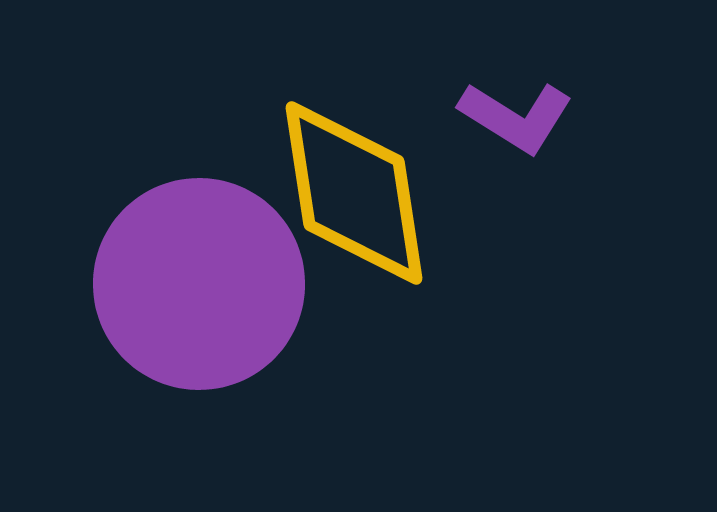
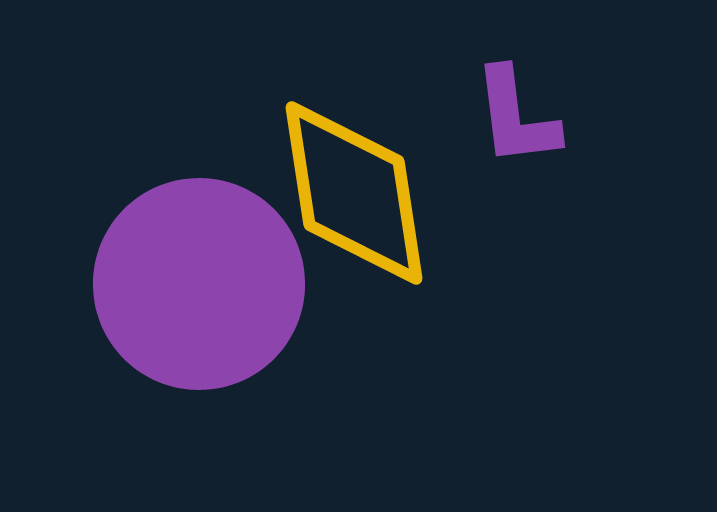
purple L-shape: rotated 51 degrees clockwise
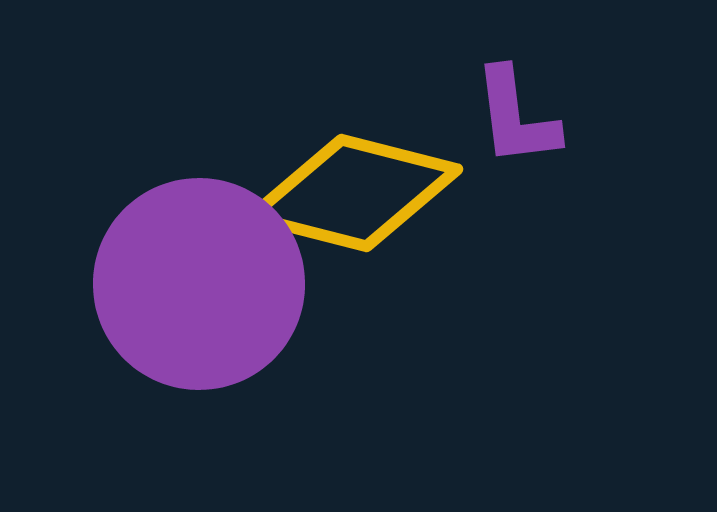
yellow diamond: rotated 67 degrees counterclockwise
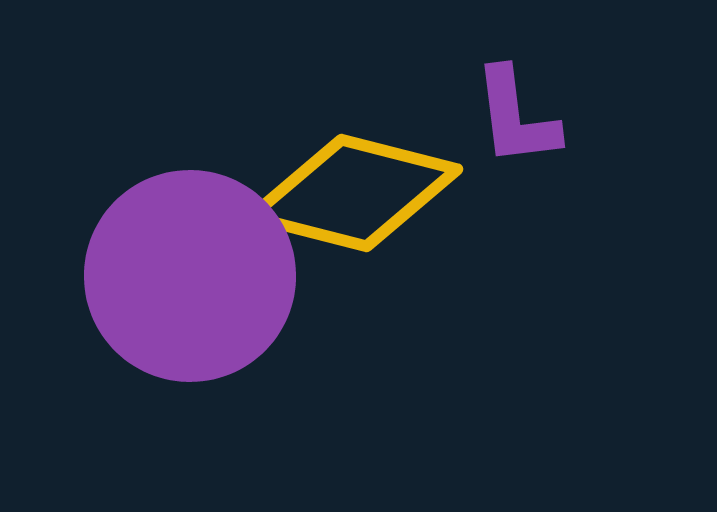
purple circle: moved 9 px left, 8 px up
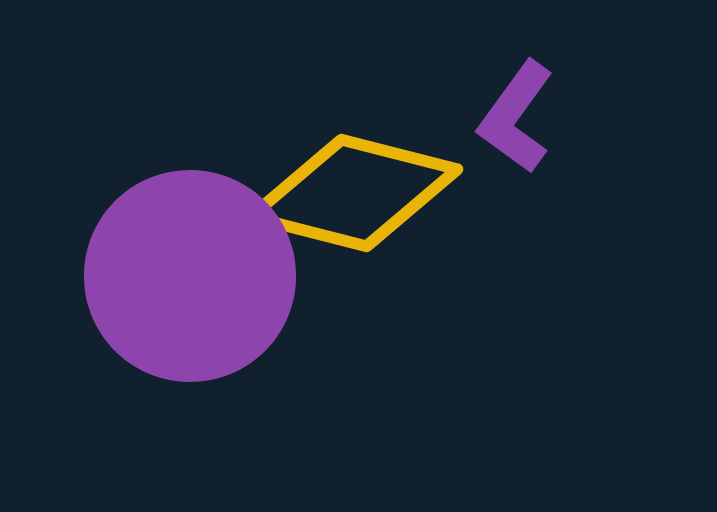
purple L-shape: rotated 43 degrees clockwise
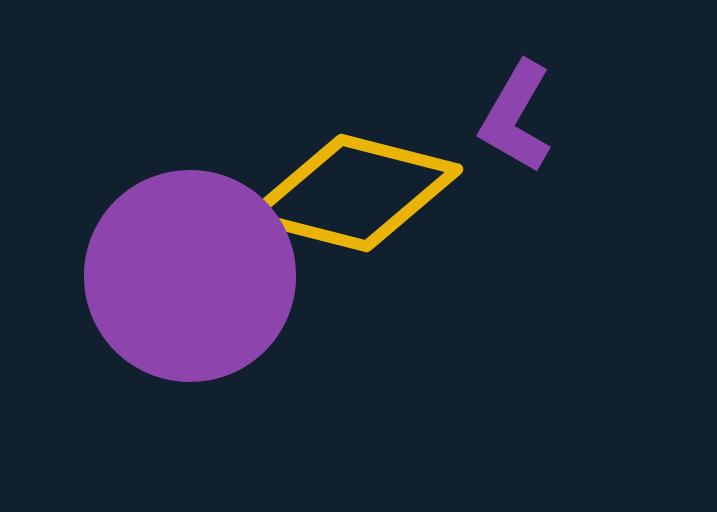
purple L-shape: rotated 6 degrees counterclockwise
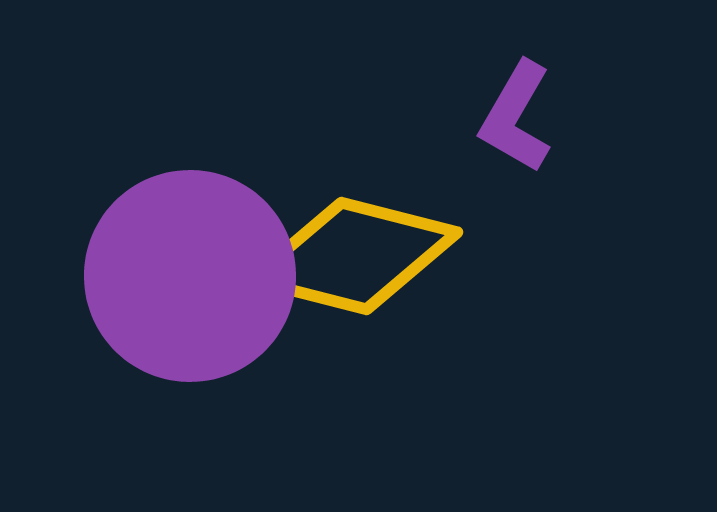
yellow diamond: moved 63 px down
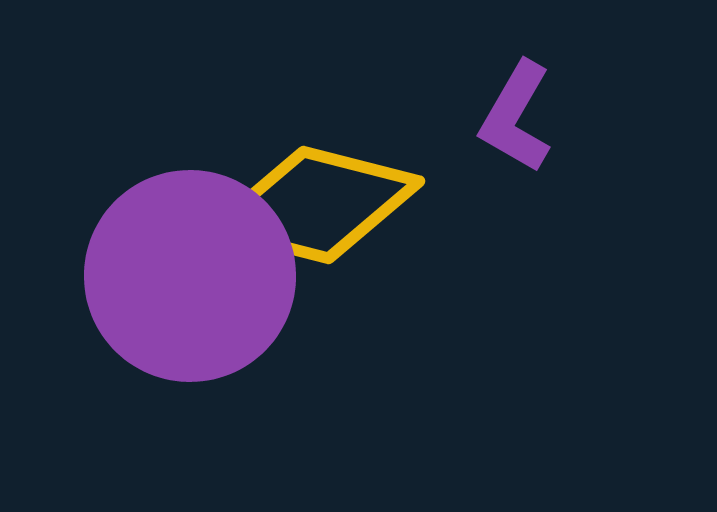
yellow diamond: moved 38 px left, 51 px up
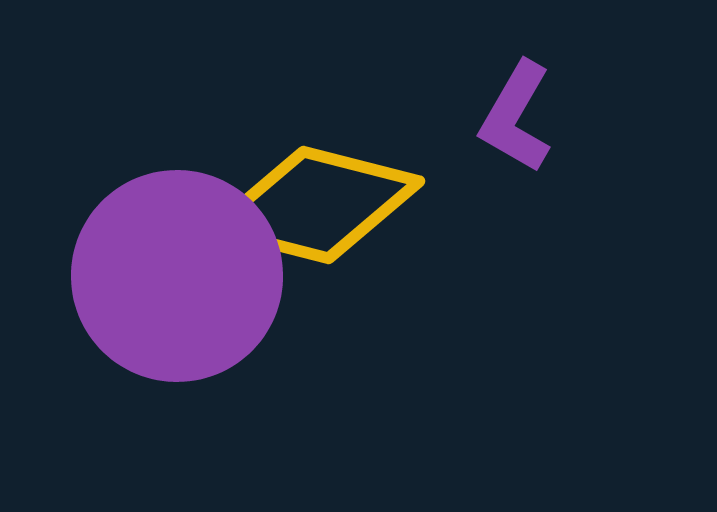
purple circle: moved 13 px left
